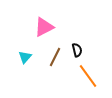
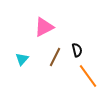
cyan triangle: moved 3 px left, 2 px down
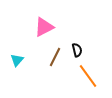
cyan triangle: moved 5 px left, 1 px down
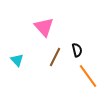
pink triangle: rotated 45 degrees counterclockwise
cyan triangle: rotated 24 degrees counterclockwise
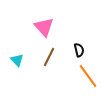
black semicircle: moved 2 px right
brown line: moved 6 px left
